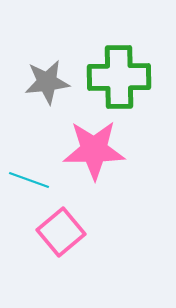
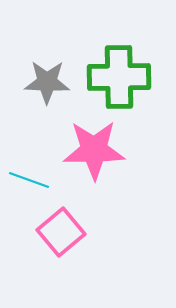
gray star: rotated 9 degrees clockwise
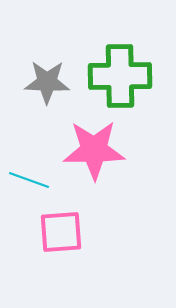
green cross: moved 1 px right, 1 px up
pink square: rotated 36 degrees clockwise
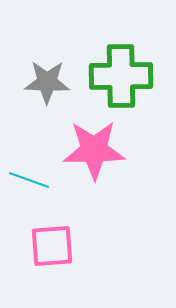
green cross: moved 1 px right
pink square: moved 9 px left, 14 px down
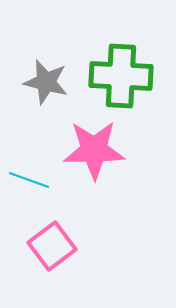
green cross: rotated 4 degrees clockwise
gray star: moved 1 px left; rotated 12 degrees clockwise
pink square: rotated 33 degrees counterclockwise
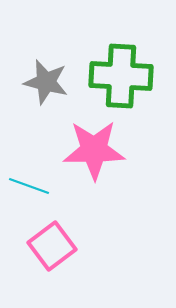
cyan line: moved 6 px down
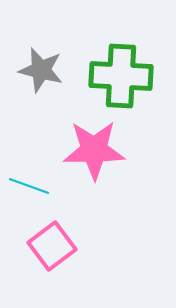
gray star: moved 5 px left, 12 px up
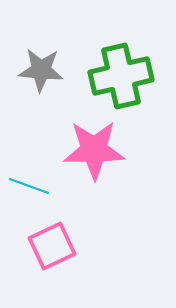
gray star: rotated 9 degrees counterclockwise
green cross: rotated 16 degrees counterclockwise
pink square: rotated 12 degrees clockwise
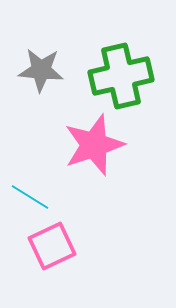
pink star: moved 5 px up; rotated 18 degrees counterclockwise
cyan line: moved 1 px right, 11 px down; rotated 12 degrees clockwise
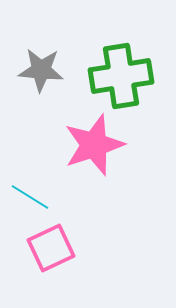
green cross: rotated 4 degrees clockwise
pink square: moved 1 px left, 2 px down
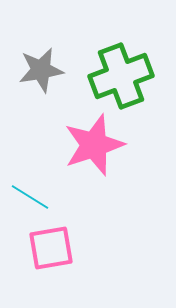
gray star: rotated 15 degrees counterclockwise
green cross: rotated 12 degrees counterclockwise
pink square: rotated 15 degrees clockwise
